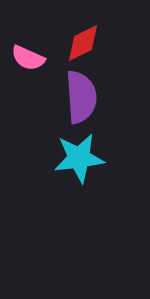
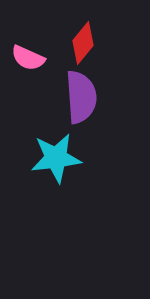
red diamond: rotated 24 degrees counterclockwise
cyan star: moved 23 px left
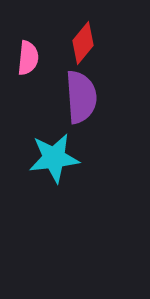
pink semicircle: rotated 108 degrees counterclockwise
cyan star: moved 2 px left
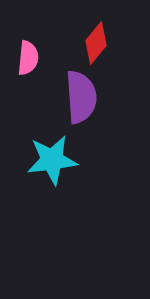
red diamond: moved 13 px right
cyan star: moved 2 px left, 2 px down
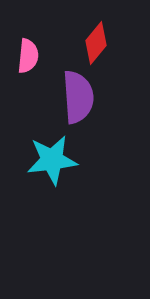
pink semicircle: moved 2 px up
purple semicircle: moved 3 px left
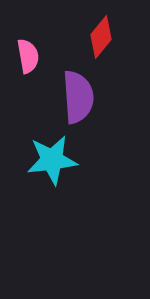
red diamond: moved 5 px right, 6 px up
pink semicircle: rotated 16 degrees counterclockwise
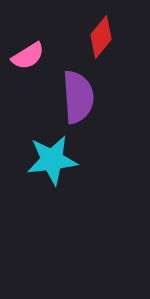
pink semicircle: rotated 68 degrees clockwise
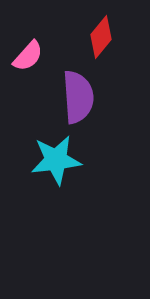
pink semicircle: rotated 16 degrees counterclockwise
cyan star: moved 4 px right
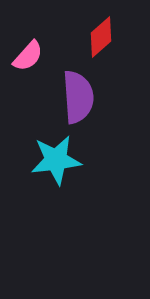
red diamond: rotated 9 degrees clockwise
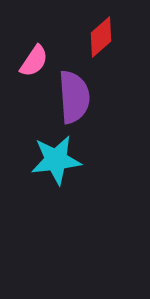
pink semicircle: moved 6 px right, 5 px down; rotated 8 degrees counterclockwise
purple semicircle: moved 4 px left
